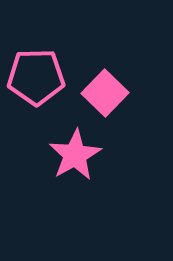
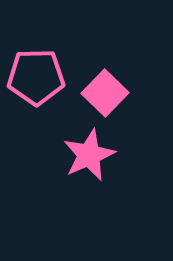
pink star: moved 14 px right; rotated 6 degrees clockwise
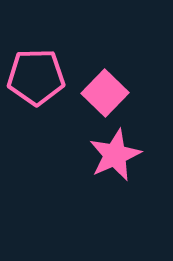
pink star: moved 26 px right
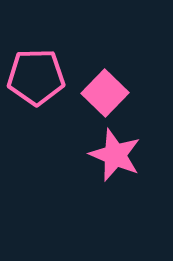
pink star: rotated 26 degrees counterclockwise
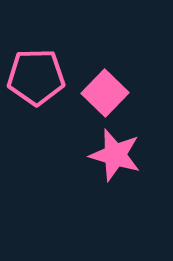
pink star: rotated 6 degrees counterclockwise
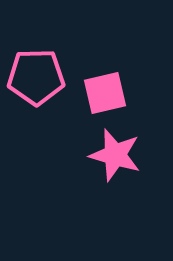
pink square: rotated 33 degrees clockwise
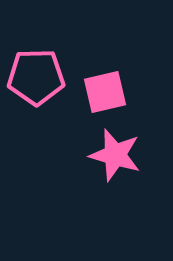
pink square: moved 1 px up
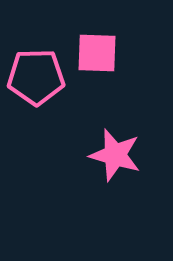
pink square: moved 8 px left, 39 px up; rotated 15 degrees clockwise
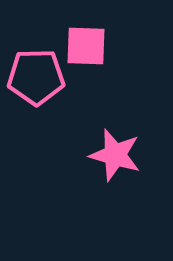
pink square: moved 11 px left, 7 px up
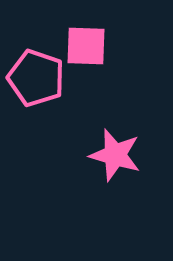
pink pentagon: moved 1 px down; rotated 20 degrees clockwise
